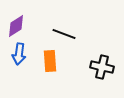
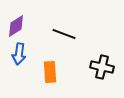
orange rectangle: moved 11 px down
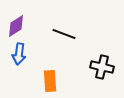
orange rectangle: moved 9 px down
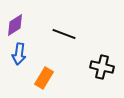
purple diamond: moved 1 px left, 1 px up
orange rectangle: moved 6 px left, 3 px up; rotated 35 degrees clockwise
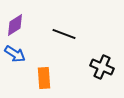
blue arrow: moved 4 px left; rotated 65 degrees counterclockwise
black cross: rotated 10 degrees clockwise
orange rectangle: rotated 35 degrees counterclockwise
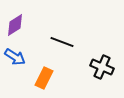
black line: moved 2 px left, 8 px down
blue arrow: moved 3 px down
orange rectangle: rotated 30 degrees clockwise
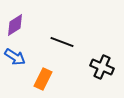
orange rectangle: moved 1 px left, 1 px down
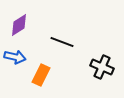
purple diamond: moved 4 px right
blue arrow: rotated 20 degrees counterclockwise
orange rectangle: moved 2 px left, 4 px up
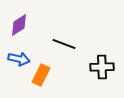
black line: moved 2 px right, 2 px down
blue arrow: moved 4 px right, 2 px down
black cross: rotated 25 degrees counterclockwise
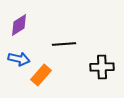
black line: rotated 25 degrees counterclockwise
orange rectangle: rotated 15 degrees clockwise
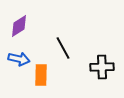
purple diamond: moved 1 px down
black line: moved 1 px left, 4 px down; rotated 65 degrees clockwise
orange rectangle: rotated 40 degrees counterclockwise
